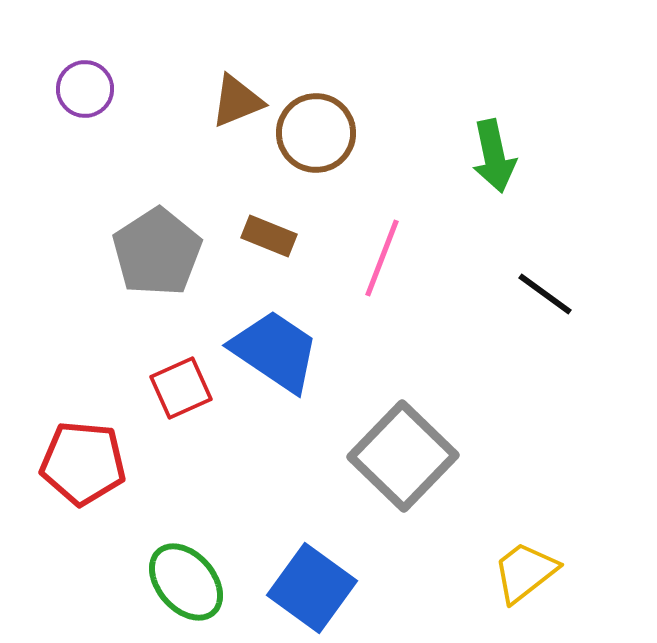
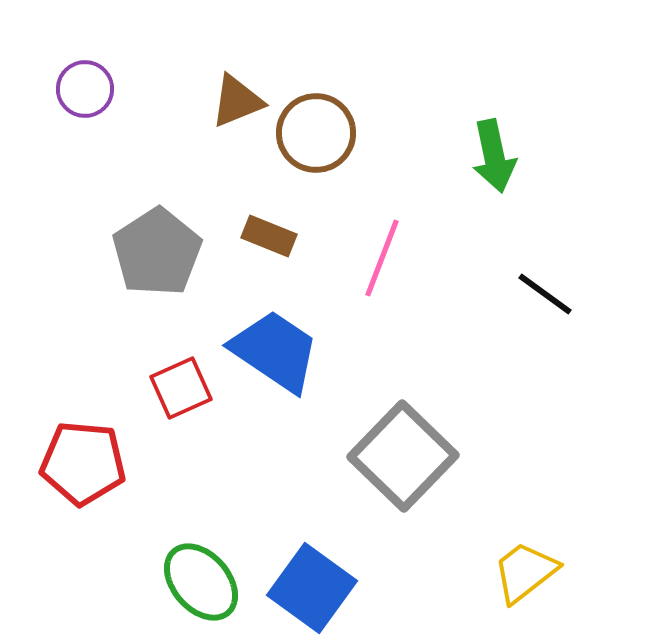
green ellipse: moved 15 px right
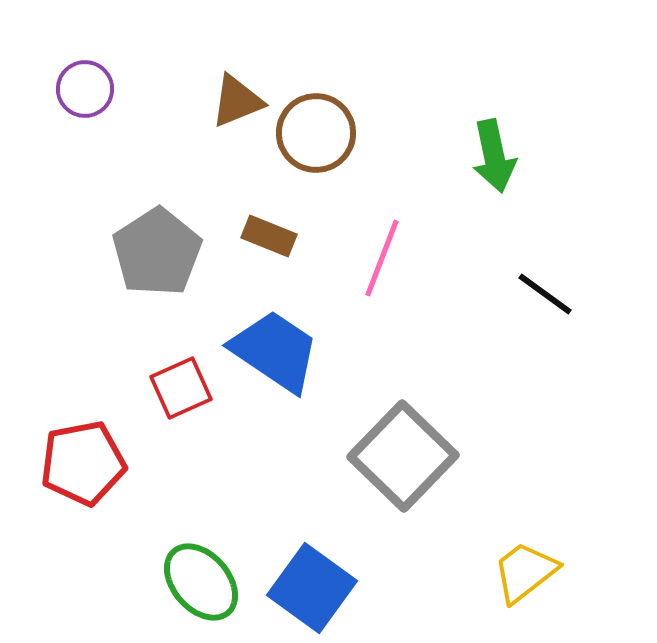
red pentagon: rotated 16 degrees counterclockwise
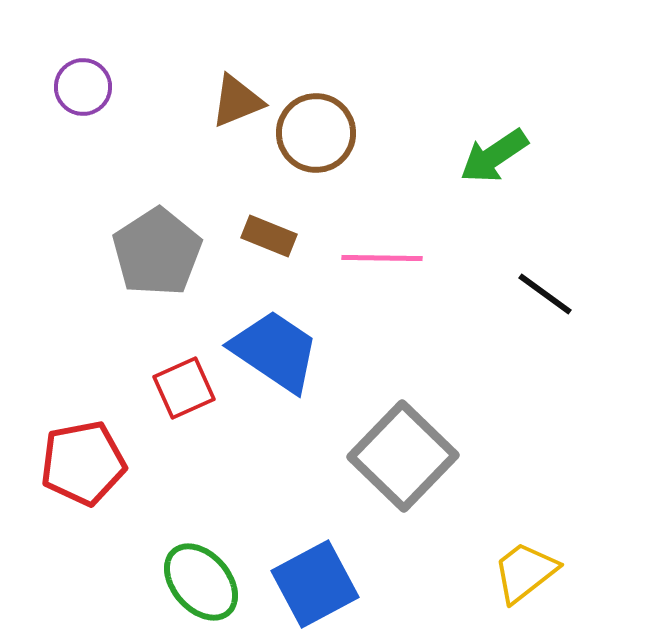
purple circle: moved 2 px left, 2 px up
green arrow: rotated 68 degrees clockwise
pink line: rotated 70 degrees clockwise
red square: moved 3 px right
blue square: moved 3 px right, 4 px up; rotated 26 degrees clockwise
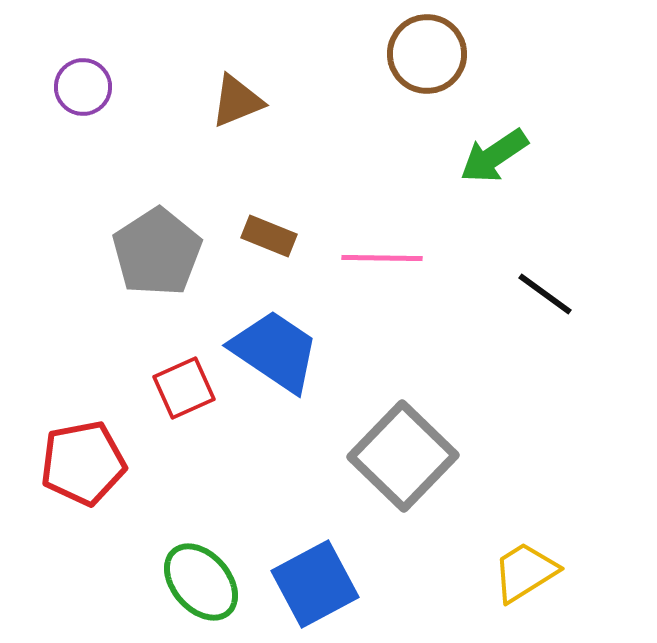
brown circle: moved 111 px right, 79 px up
yellow trapezoid: rotated 6 degrees clockwise
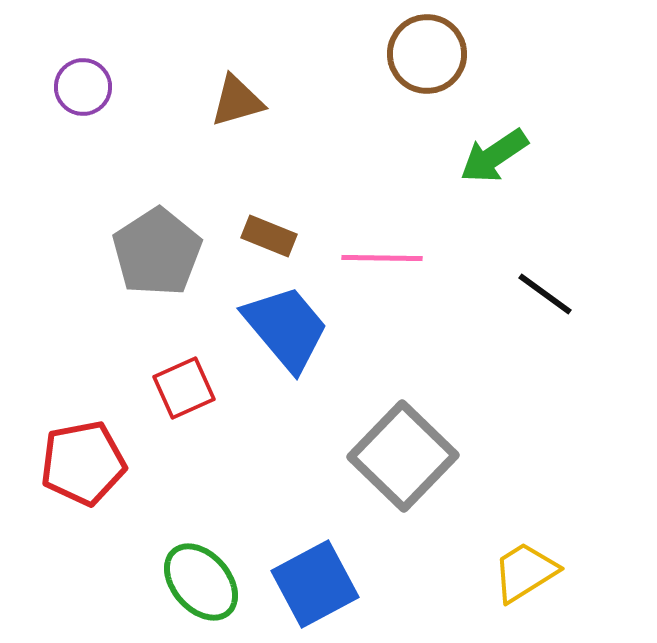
brown triangle: rotated 6 degrees clockwise
blue trapezoid: moved 11 px right, 23 px up; rotated 16 degrees clockwise
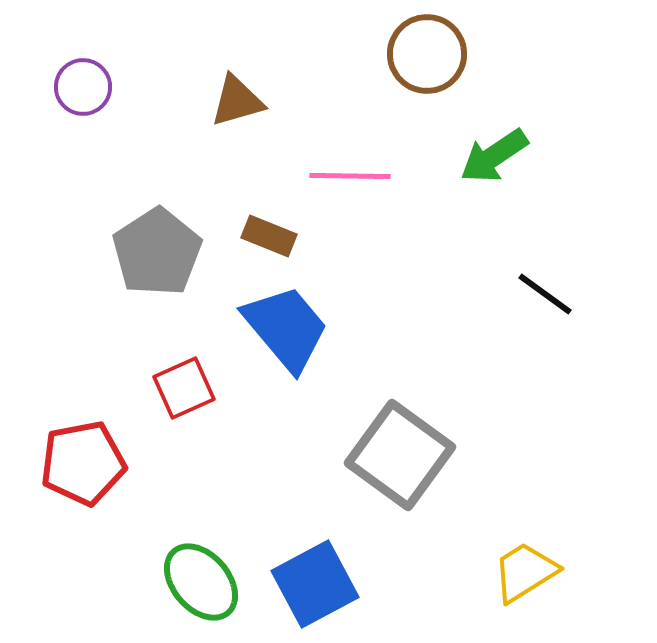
pink line: moved 32 px left, 82 px up
gray square: moved 3 px left, 1 px up; rotated 8 degrees counterclockwise
